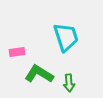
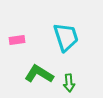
pink rectangle: moved 12 px up
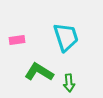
green L-shape: moved 2 px up
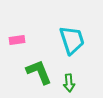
cyan trapezoid: moved 6 px right, 3 px down
green L-shape: rotated 36 degrees clockwise
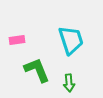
cyan trapezoid: moved 1 px left
green L-shape: moved 2 px left, 2 px up
